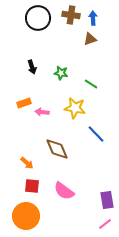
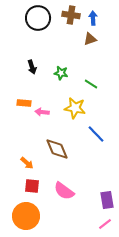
orange rectangle: rotated 24 degrees clockwise
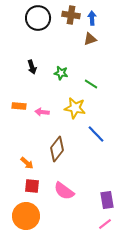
blue arrow: moved 1 px left
orange rectangle: moved 5 px left, 3 px down
brown diamond: rotated 60 degrees clockwise
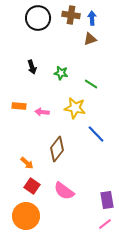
red square: rotated 28 degrees clockwise
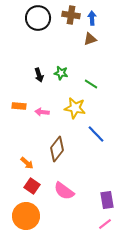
black arrow: moved 7 px right, 8 px down
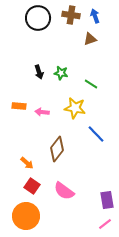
blue arrow: moved 3 px right, 2 px up; rotated 16 degrees counterclockwise
black arrow: moved 3 px up
